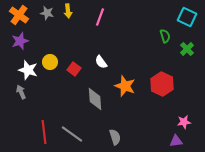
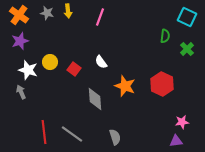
green semicircle: rotated 24 degrees clockwise
pink star: moved 2 px left
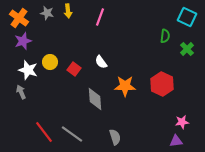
orange cross: moved 3 px down
purple star: moved 3 px right
orange star: rotated 20 degrees counterclockwise
red line: rotated 30 degrees counterclockwise
